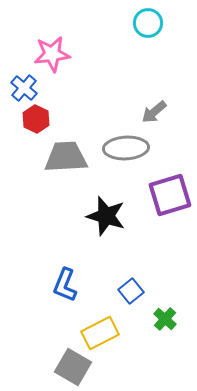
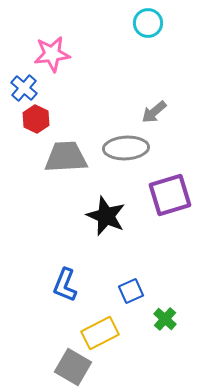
black star: rotated 6 degrees clockwise
blue square: rotated 15 degrees clockwise
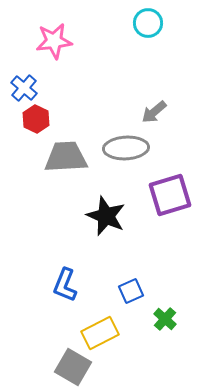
pink star: moved 2 px right, 13 px up
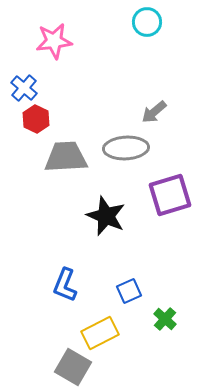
cyan circle: moved 1 px left, 1 px up
blue square: moved 2 px left
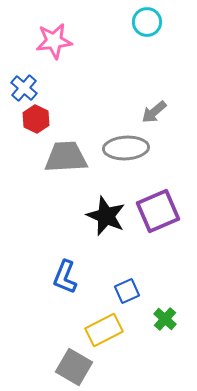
purple square: moved 12 px left, 16 px down; rotated 6 degrees counterclockwise
blue L-shape: moved 8 px up
blue square: moved 2 px left
yellow rectangle: moved 4 px right, 3 px up
gray square: moved 1 px right
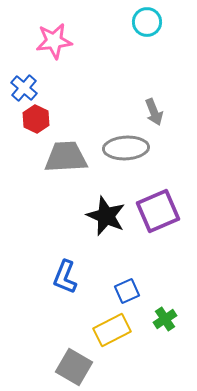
gray arrow: rotated 72 degrees counterclockwise
green cross: rotated 15 degrees clockwise
yellow rectangle: moved 8 px right
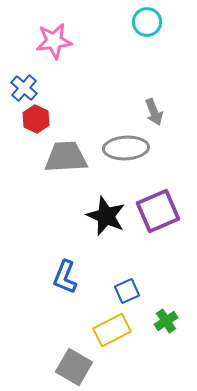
green cross: moved 1 px right, 2 px down
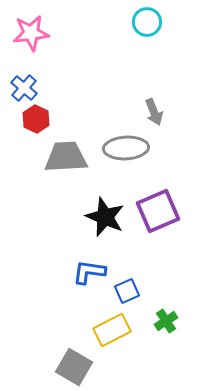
pink star: moved 23 px left, 8 px up
black star: moved 1 px left, 1 px down
blue L-shape: moved 24 px right, 5 px up; rotated 76 degrees clockwise
